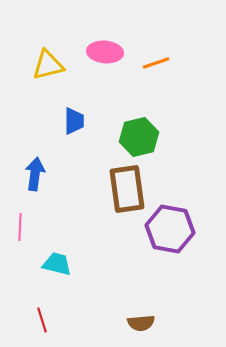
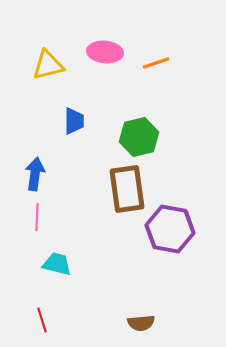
pink line: moved 17 px right, 10 px up
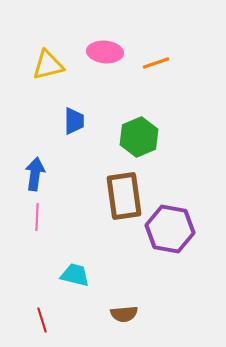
green hexagon: rotated 9 degrees counterclockwise
brown rectangle: moved 3 px left, 7 px down
cyan trapezoid: moved 18 px right, 11 px down
brown semicircle: moved 17 px left, 9 px up
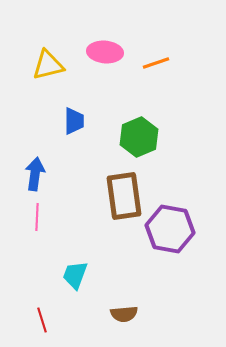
cyan trapezoid: rotated 84 degrees counterclockwise
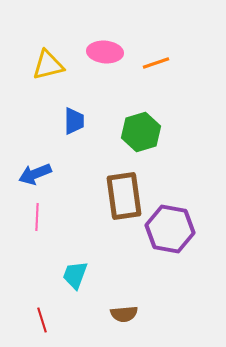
green hexagon: moved 2 px right, 5 px up; rotated 6 degrees clockwise
blue arrow: rotated 120 degrees counterclockwise
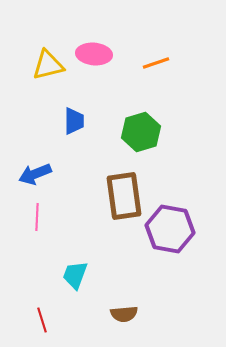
pink ellipse: moved 11 px left, 2 px down
